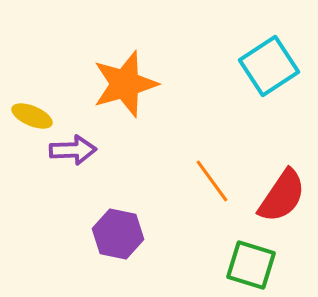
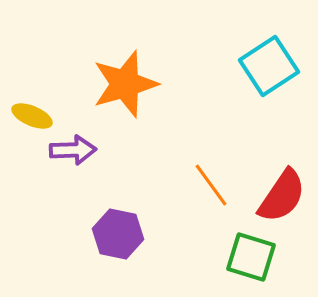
orange line: moved 1 px left, 4 px down
green square: moved 8 px up
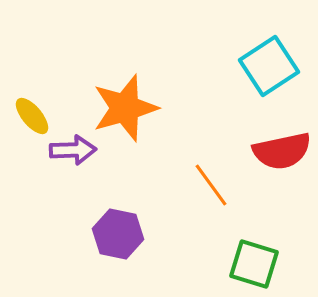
orange star: moved 24 px down
yellow ellipse: rotated 27 degrees clockwise
red semicircle: moved 45 px up; rotated 44 degrees clockwise
green square: moved 3 px right, 7 px down
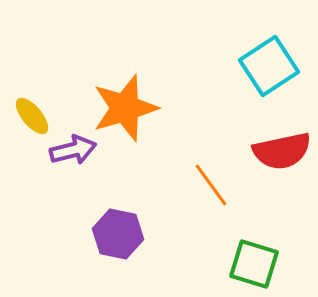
purple arrow: rotated 12 degrees counterclockwise
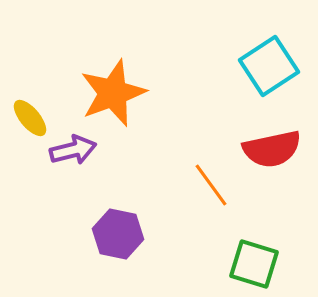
orange star: moved 12 px left, 15 px up; rotated 4 degrees counterclockwise
yellow ellipse: moved 2 px left, 2 px down
red semicircle: moved 10 px left, 2 px up
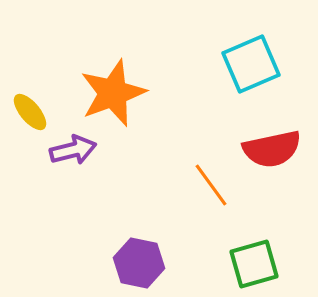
cyan square: moved 18 px left, 2 px up; rotated 10 degrees clockwise
yellow ellipse: moved 6 px up
purple hexagon: moved 21 px right, 29 px down
green square: rotated 33 degrees counterclockwise
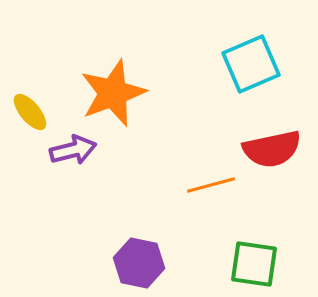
orange line: rotated 69 degrees counterclockwise
green square: rotated 24 degrees clockwise
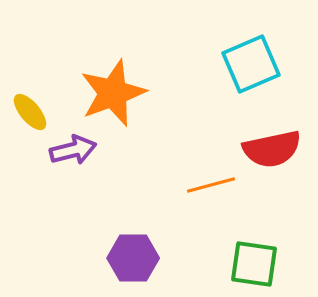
purple hexagon: moved 6 px left, 5 px up; rotated 12 degrees counterclockwise
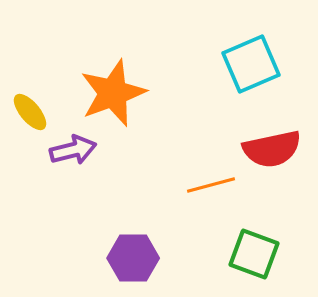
green square: moved 10 px up; rotated 12 degrees clockwise
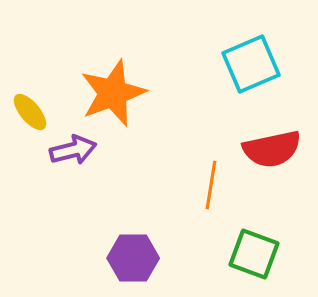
orange line: rotated 66 degrees counterclockwise
